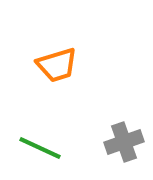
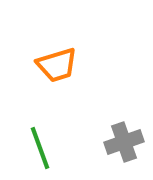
green line: rotated 45 degrees clockwise
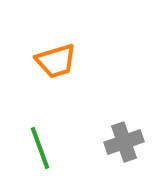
orange trapezoid: moved 1 px left, 4 px up
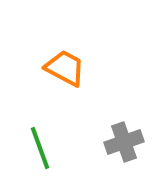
orange trapezoid: moved 9 px right, 7 px down; rotated 135 degrees counterclockwise
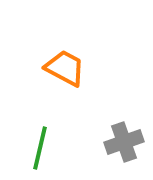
green line: rotated 33 degrees clockwise
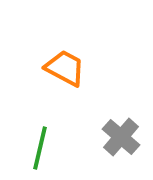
gray cross: moved 3 px left, 5 px up; rotated 30 degrees counterclockwise
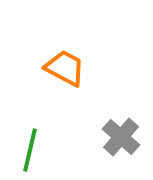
green line: moved 10 px left, 2 px down
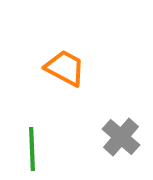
green line: moved 2 px right, 1 px up; rotated 15 degrees counterclockwise
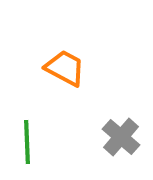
green line: moved 5 px left, 7 px up
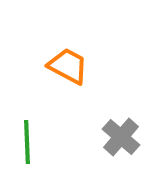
orange trapezoid: moved 3 px right, 2 px up
